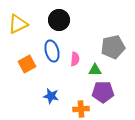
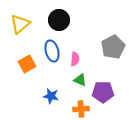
yellow triangle: moved 2 px right; rotated 15 degrees counterclockwise
gray pentagon: rotated 15 degrees counterclockwise
green triangle: moved 15 px left, 10 px down; rotated 24 degrees clockwise
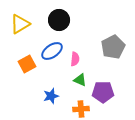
yellow triangle: rotated 10 degrees clockwise
blue ellipse: rotated 70 degrees clockwise
blue star: rotated 28 degrees counterclockwise
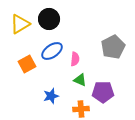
black circle: moved 10 px left, 1 px up
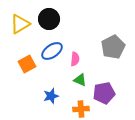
purple pentagon: moved 1 px right, 1 px down; rotated 10 degrees counterclockwise
